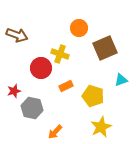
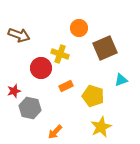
brown arrow: moved 2 px right
gray hexagon: moved 2 px left
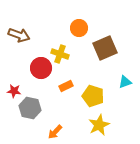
cyan triangle: moved 4 px right, 2 px down
red star: rotated 24 degrees clockwise
yellow star: moved 2 px left, 2 px up
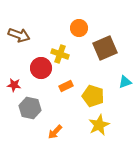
red star: moved 6 px up
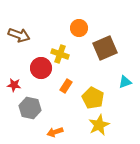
orange rectangle: rotated 32 degrees counterclockwise
yellow pentagon: moved 2 px down; rotated 10 degrees clockwise
orange arrow: rotated 28 degrees clockwise
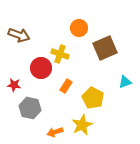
yellow star: moved 17 px left
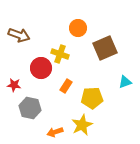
orange circle: moved 1 px left
yellow pentagon: moved 1 px left; rotated 30 degrees counterclockwise
